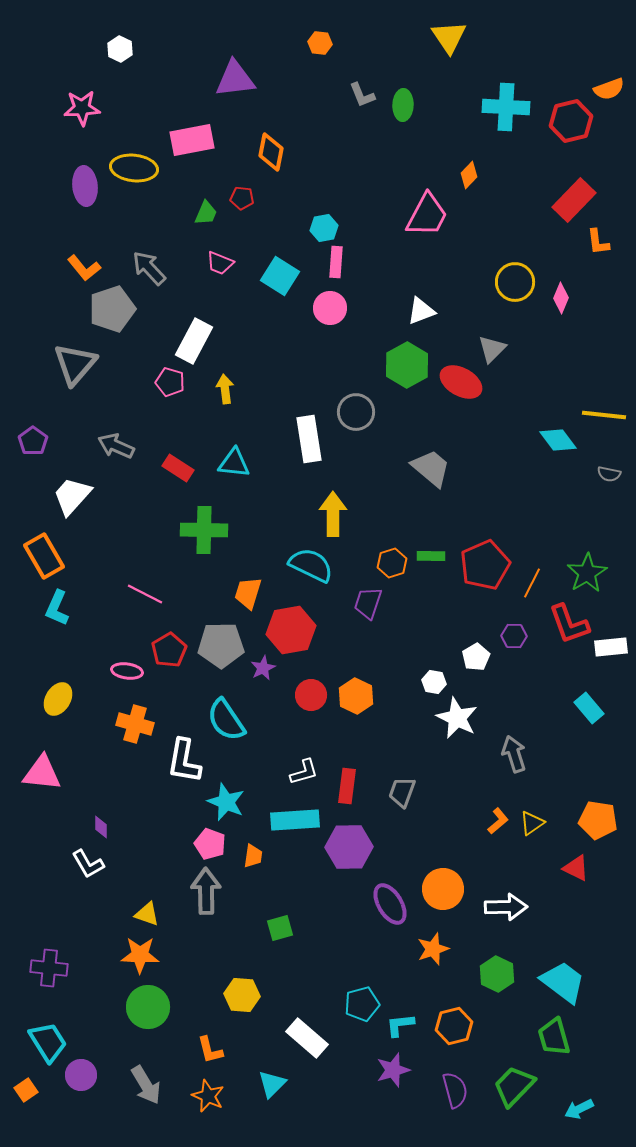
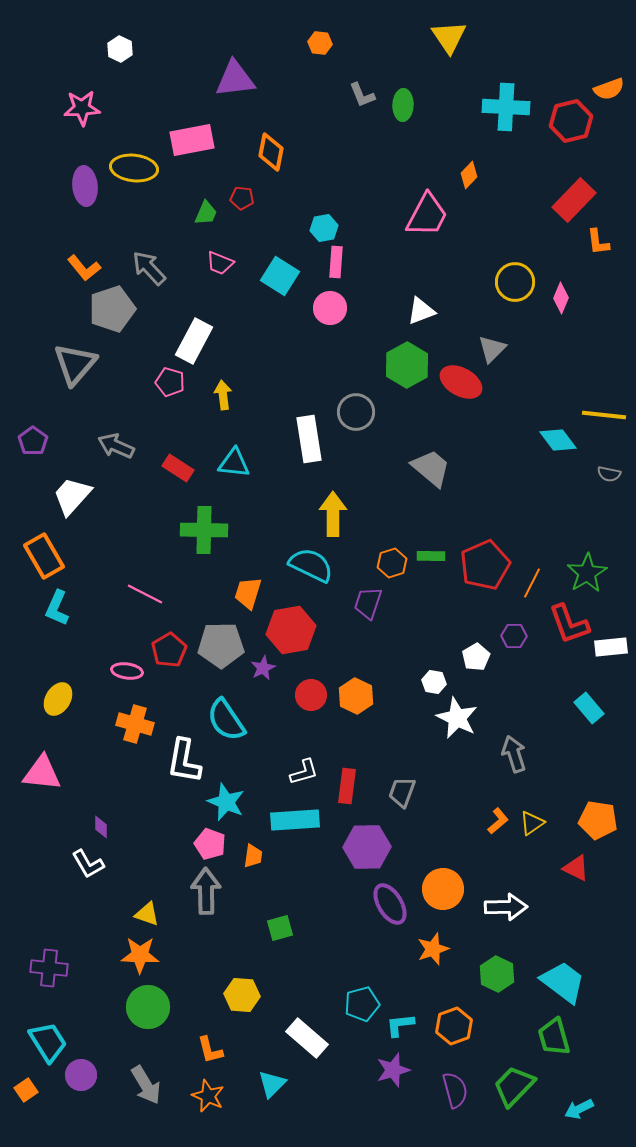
yellow arrow at (225, 389): moved 2 px left, 6 px down
purple hexagon at (349, 847): moved 18 px right
orange hexagon at (454, 1026): rotated 6 degrees counterclockwise
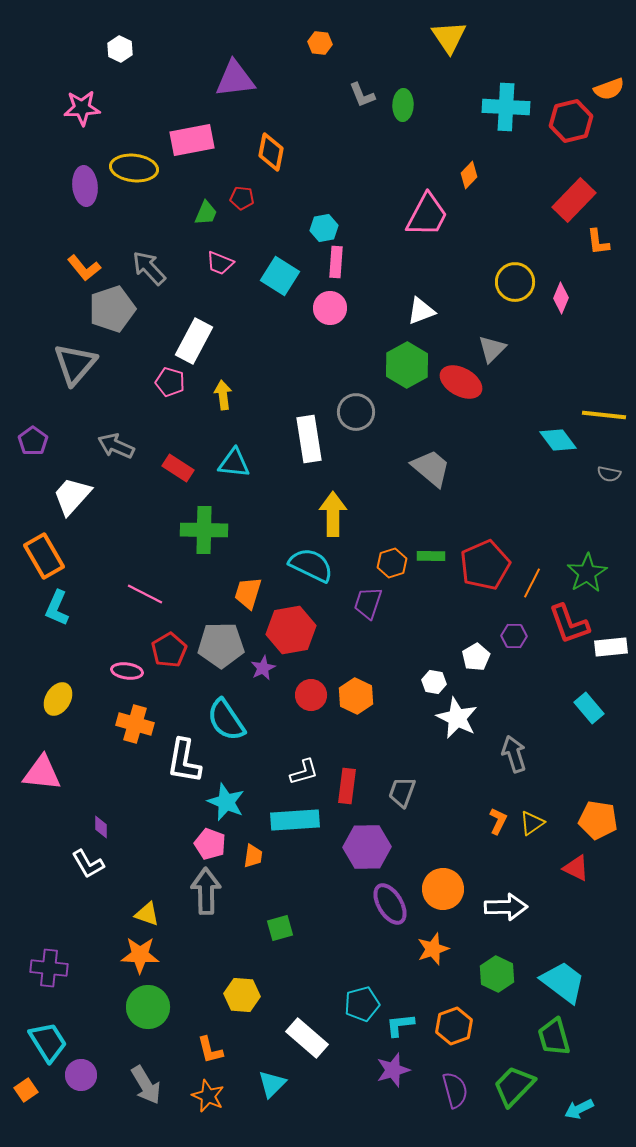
orange L-shape at (498, 821): rotated 24 degrees counterclockwise
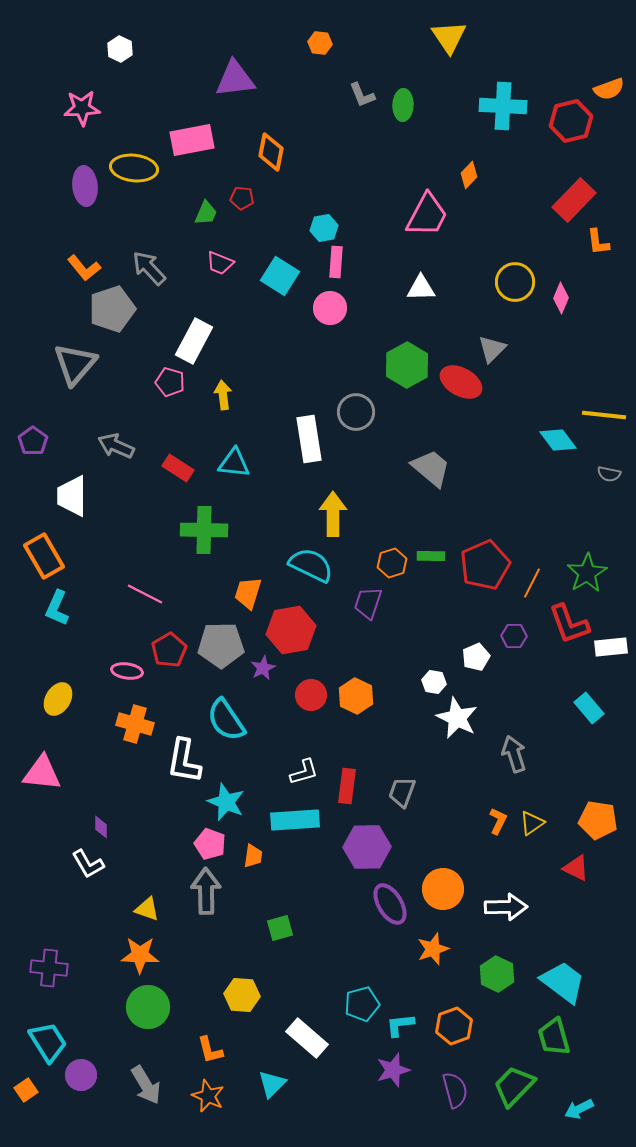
cyan cross at (506, 107): moved 3 px left, 1 px up
white triangle at (421, 311): moved 23 px up; rotated 20 degrees clockwise
white trapezoid at (72, 496): rotated 42 degrees counterclockwise
white pentagon at (476, 657): rotated 8 degrees clockwise
yellow triangle at (147, 914): moved 5 px up
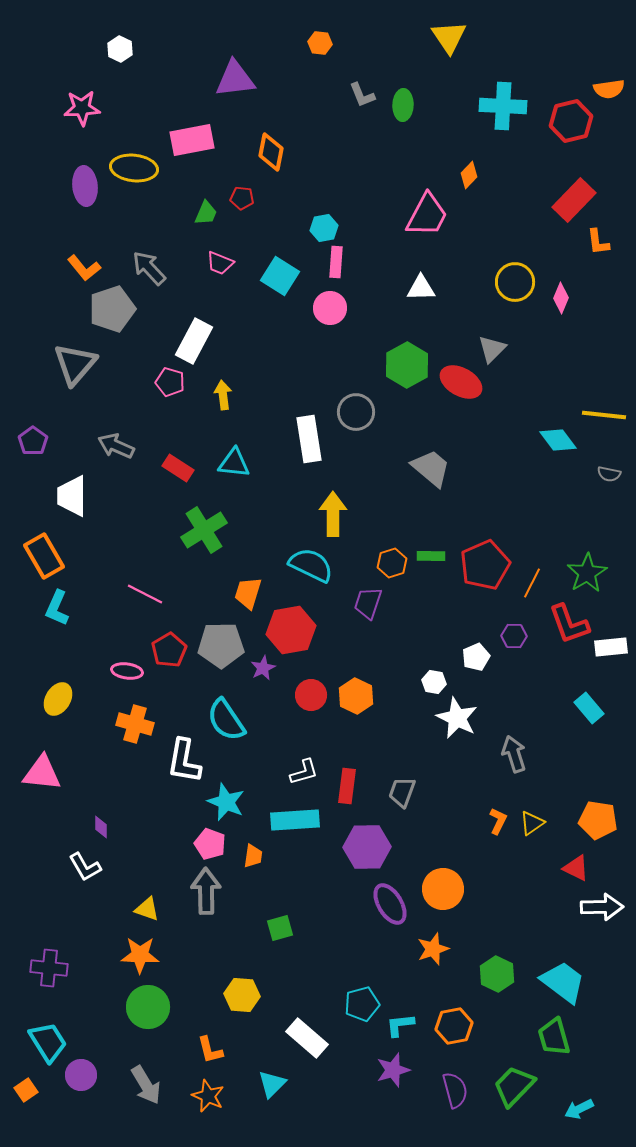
orange semicircle at (609, 89): rotated 12 degrees clockwise
green cross at (204, 530): rotated 33 degrees counterclockwise
white L-shape at (88, 864): moved 3 px left, 3 px down
white arrow at (506, 907): moved 96 px right
orange hexagon at (454, 1026): rotated 9 degrees clockwise
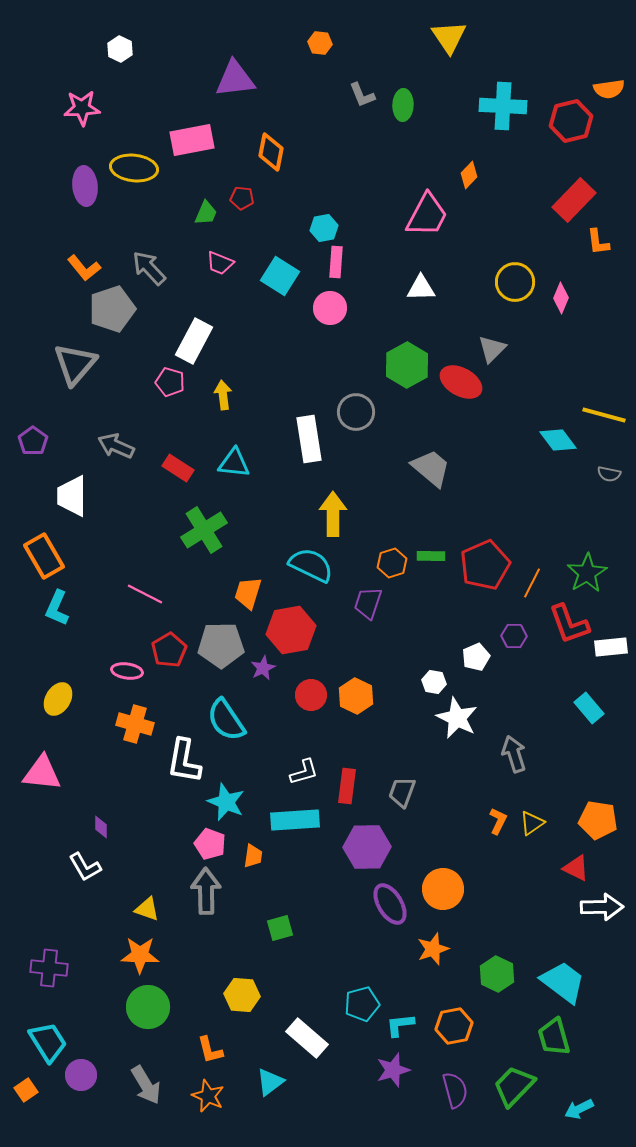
yellow line at (604, 415): rotated 9 degrees clockwise
cyan triangle at (272, 1084): moved 2 px left, 2 px up; rotated 8 degrees clockwise
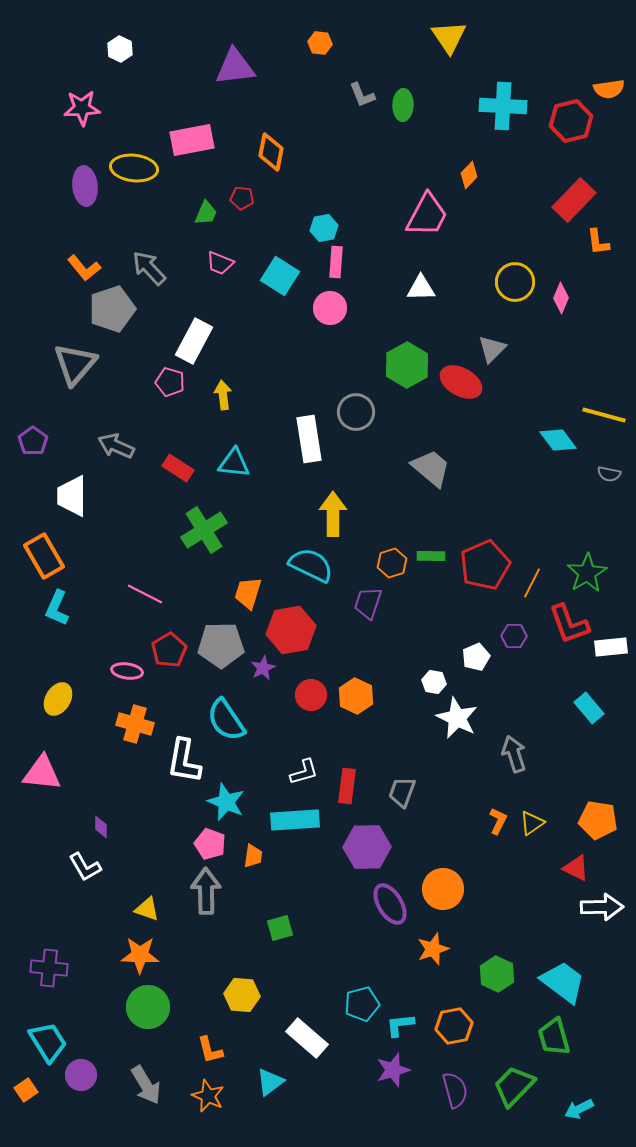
purple triangle at (235, 79): moved 12 px up
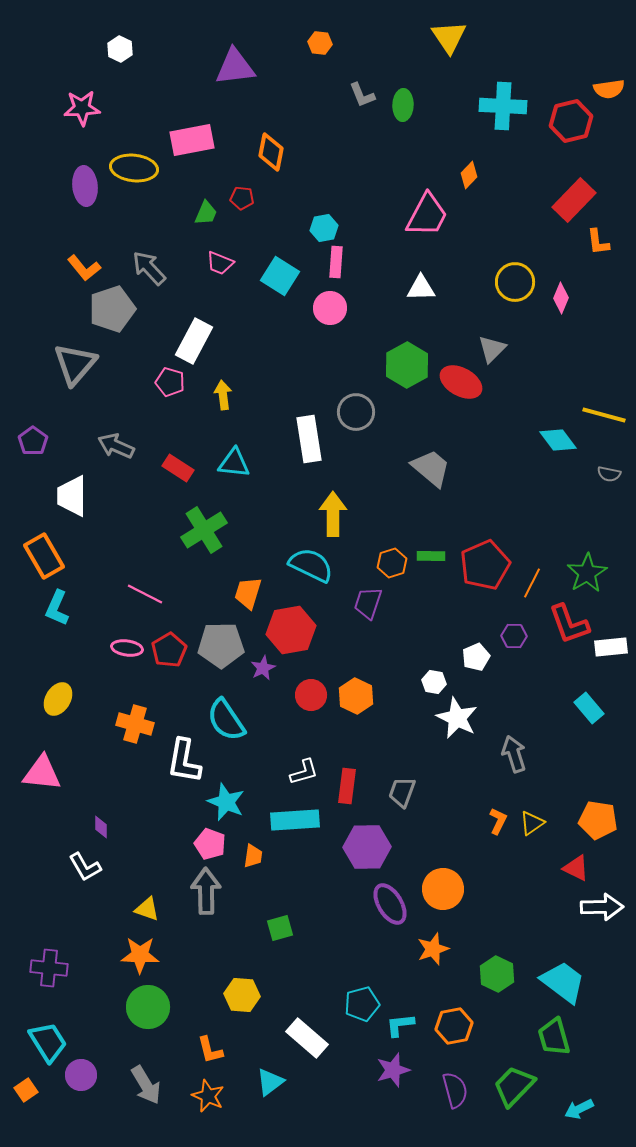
pink ellipse at (127, 671): moved 23 px up
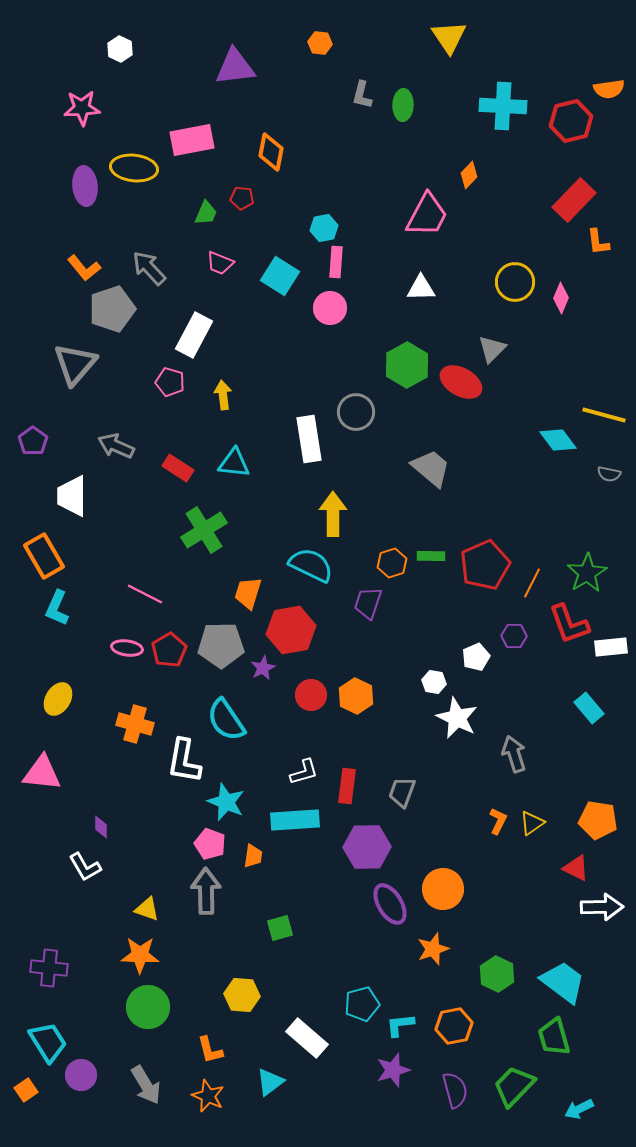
gray L-shape at (362, 95): rotated 36 degrees clockwise
white rectangle at (194, 341): moved 6 px up
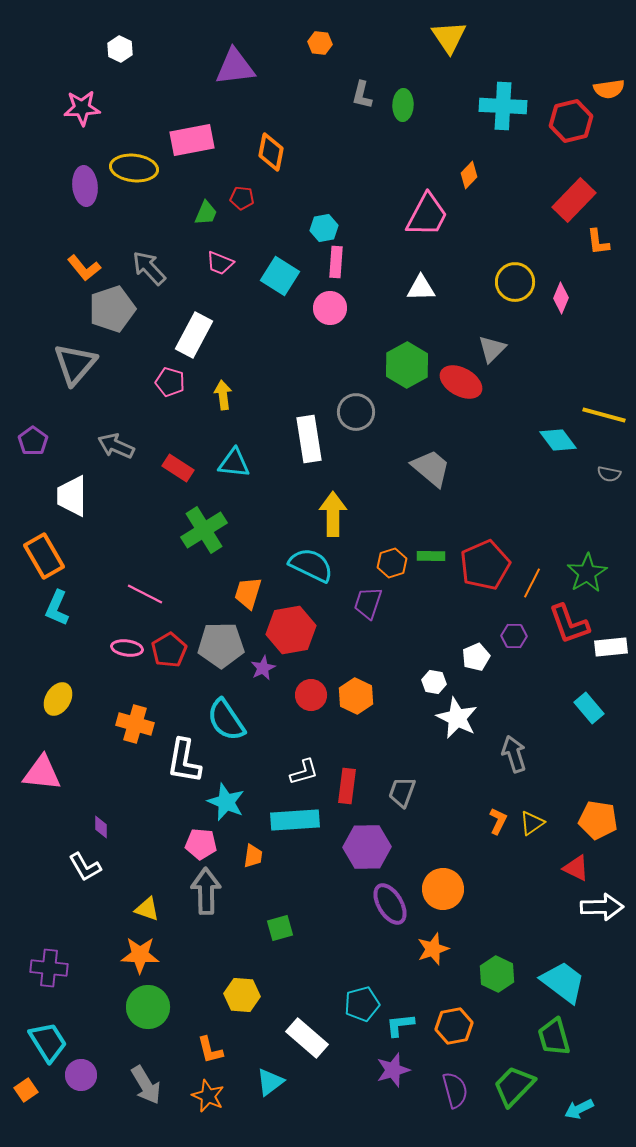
pink pentagon at (210, 844): moved 9 px left; rotated 16 degrees counterclockwise
